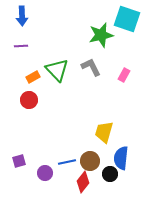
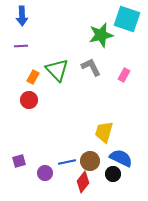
orange rectangle: rotated 32 degrees counterclockwise
blue semicircle: rotated 110 degrees clockwise
black circle: moved 3 px right
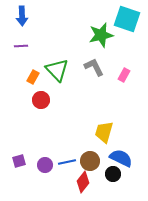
gray L-shape: moved 3 px right
red circle: moved 12 px right
purple circle: moved 8 px up
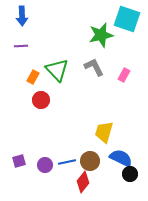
black circle: moved 17 px right
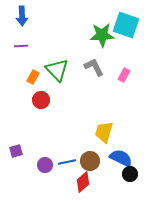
cyan square: moved 1 px left, 6 px down
green star: moved 1 px right; rotated 10 degrees clockwise
purple square: moved 3 px left, 10 px up
red diamond: rotated 10 degrees clockwise
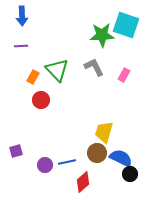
brown circle: moved 7 px right, 8 px up
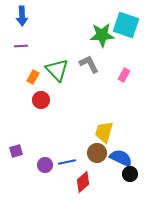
gray L-shape: moved 5 px left, 3 px up
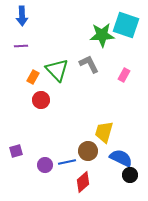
brown circle: moved 9 px left, 2 px up
black circle: moved 1 px down
